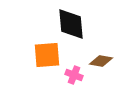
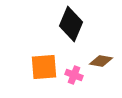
black diamond: rotated 28 degrees clockwise
orange square: moved 3 px left, 12 px down
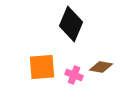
brown diamond: moved 6 px down
orange square: moved 2 px left
